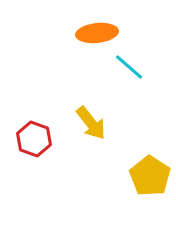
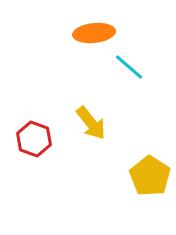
orange ellipse: moved 3 px left
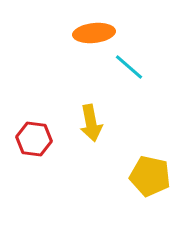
yellow arrow: rotated 27 degrees clockwise
red hexagon: rotated 12 degrees counterclockwise
yellow pentagon: rotated 21 degrees counterclockwise
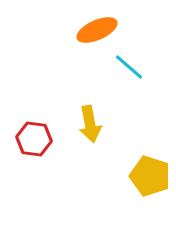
orange ellipse: moved 3 px right, 3 px up; rotated 18 degrees counterclockwise
yellow arrow: moved 1 px left, 1 px down
yellow pentagon: rotated 6 degrees clockwise
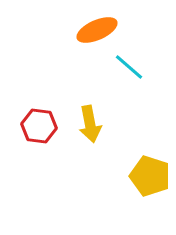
red hexagon: moved 5 px right, 13 px up
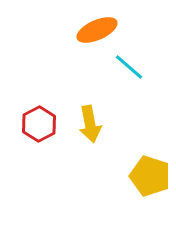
red hexagon: moved 2 px up; rotated 24 degrees clockwise
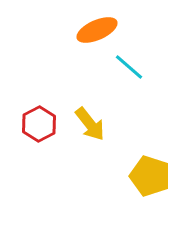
yellow arrow: rotated 27 degrees counterclockwise
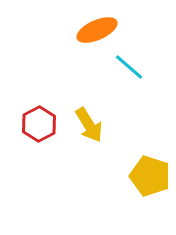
yellow arrow: moved 1 px left, 1 px down; rotated 6 degrees clockwise
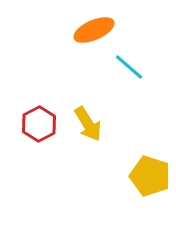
orange ellipse: moved 3 px left
yellow arrow: moved 1 px left, 1 px up
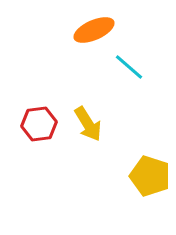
red hexagon: rotated 20 degrees clockwise
